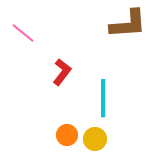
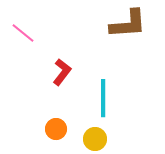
orange circle: moved 11 px left, 6 px up
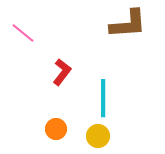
yellow circle: moved 3 px right, 3 px up
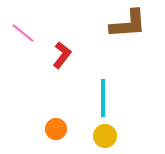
red L-shape: moved 17 px up
yellow circle: moved 7 px right
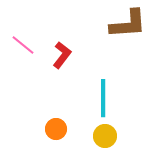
pink line: moved 12 px down
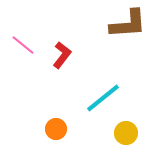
cyan line: rotated 51 degrees clockwise
yellow circle: moved 21 px right, 3 px up
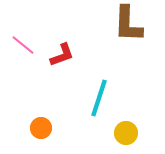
brown L-shape: rotated 96 degrees clockwise
red L-shape: rotated 32 degrees clockwise
cyan line: moved 4 px left; rotated 33 degrees counterclockwise
orange circle: moved 15 px left, 1 px up
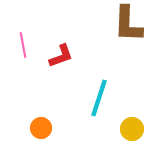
pink line: rotated 40 degrees clockwise
red L-shape: moved 1 px left, 1 px down
yellow circle: moved 6 px right, 4 px up
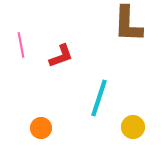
pink line: moved 2 px left
yellow circle: moved 1 px right, 2 px up
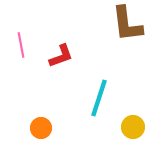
brown L-shape: moved 1 px left; rotated 9 degrees counterclockwise
